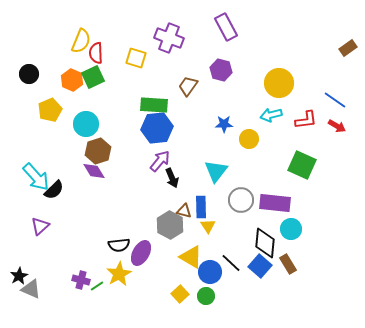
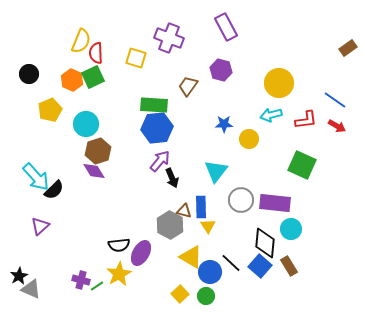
brown rectangle at (288, 264): moved 1 px right, 2 px down
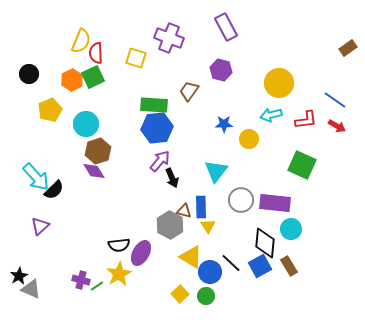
orange hexagon at (72, 80): rotated 10 degrees clockwise
brown trapezoid at (188, 86): moved 1 px right, 5 px down
blue square at (260, 266): rotated 20 degrees clockwise
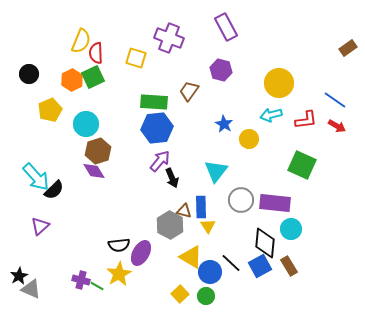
green rectangle at (154, 105): moved 3 px up
blue star at (224, 124): rotated 30 degrees clockwise
green line at (97, 286): rotated 64 degrees clockwise
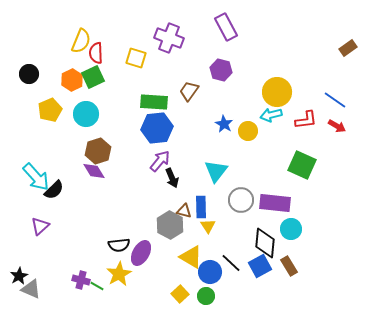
yellow circle at (279, 83): moved 2 px left, 9 px down
cyan circle at (86, 124): moved 10 px up
yellow circle at (249, 139): moved 1 px left, 8 px up
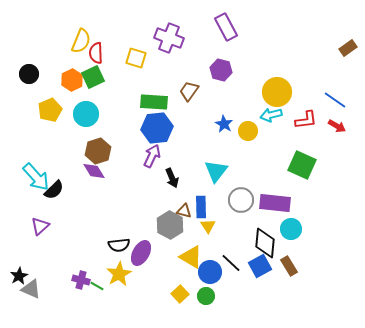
purple arrow at (160, 161): moved 8 px left, 5 px up; rotated 15 degrees counterclockwise
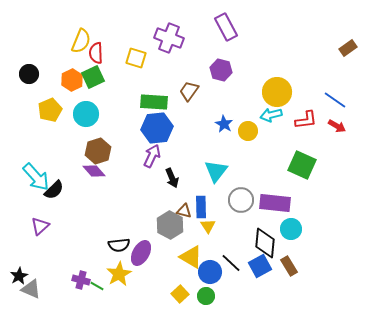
purple diamond at (94, 171): rotated 10 degrees counterclockwise
